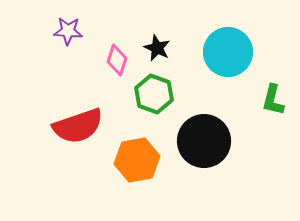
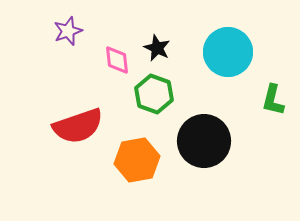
purple star: rotated 24 degrees counterclockwise
pink diamond: rotated 24 degrees counterclockwise
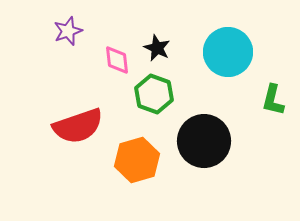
orange hexagon: rotated 6 degrees counterclockwise
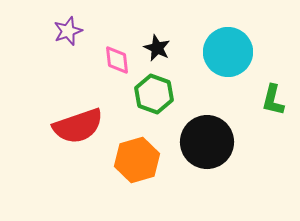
black circle: moved 3 px right, 1 px down
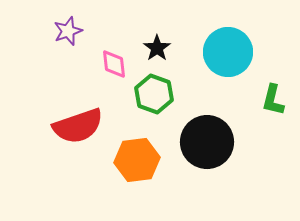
black star: rotated 12 degrees clockwise
pink diamond: moved 3 px left, 4 px down
orange hexagon: rotated 9 degrees clockwise
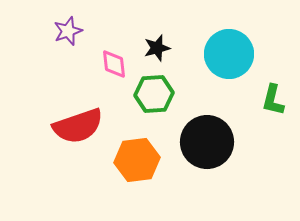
black star: rotated 20 degrees clockwise
cyan circle: moved 1 px right, 2 px down
green hexagon: rotated 24 degrees counterclockwise
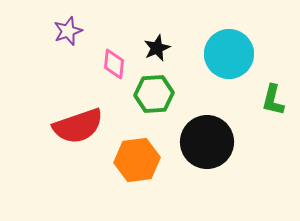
black star: rotated 8 degrees counterclockwise
pink diamond: rotated 12 degrees clockwise
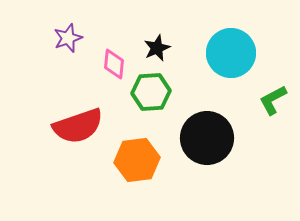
purple star: moved 7 px down
cyan circle: moved 2 px right, 1 px up
green hexagon: moved 3 px left, 2 px up
green L-shape: rotated 48 degrees clockwise
black circle: moved 4 px up
